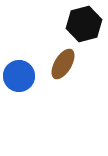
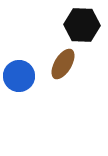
black hexagon: moved 2 px left, 1 px down; rotated 16 degrees clockwise
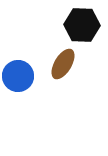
blue circle: moved 1 px left
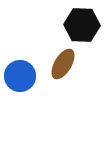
blue circle: moved 2 px right
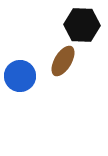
brown ellipse: moved 3 px up
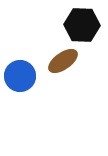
brown ellipse: rotated 24 degrees clockwise
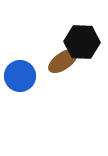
black hexagon: moved 17 px down
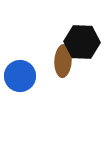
brown ellipse: rotated 52 degrees counterclockwise
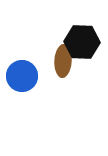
blue circle: moved 2 px right
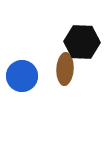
brown ellipse: moved 2 px right, 8 px down
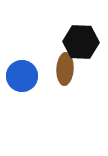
black hexagon: moved 1 px left
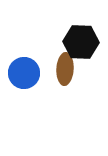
blue circle: moved 2 px right, 3 px up
